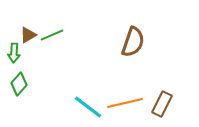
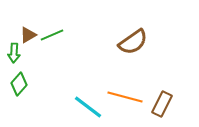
brown semicircle: rotated 36 degrees clockwise
orange line: moved 6 px up; rotated 28 degrees clockwise
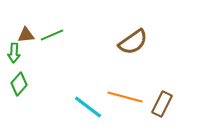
brown triangle: moved 2 px left; rotated 24 degrees clockwise
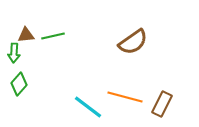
green line: moved 1 px right, 1 px down; rotated 10 degrees clockwise
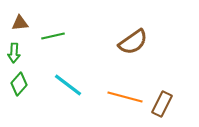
brown triangle: moved 6 px left, 12 px up
cyan line: moved 20 px left, 22 px up
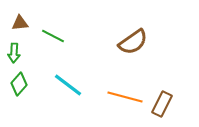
green line: rotated 40 degrees clockwise
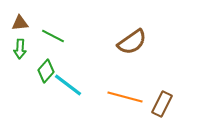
brown semicircle: moved 1 px left
green arrow: moved 6 px right, 4 px up
green diamond: moved 27 px right, 13 px up
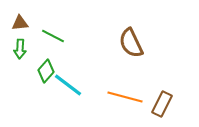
brown semicircle: moved 1 px left, 1 px down; rotated 100 degrees clockwise
